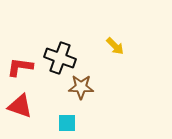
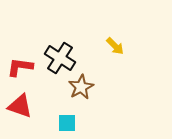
black cross: rotated 12 degrees clockwise
brown star: rotated 30 degrees counterclockwise
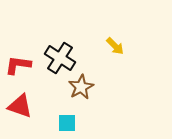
red L-shape: moved 2 px left, 2 px up
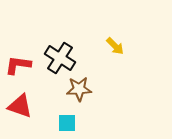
brown star: moved 2 px left, 2 px down; rotated 25 degrees clockwise
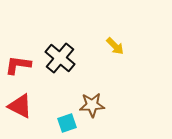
black cross: rotated 8 degrees clockwise
brown star: moved 13 px right, 16 px down
red triangle: rotated 8 degrees clockwise
cyan square: rotated 18 degrees counterclockwise
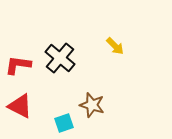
brown star: rotated 20 degrees clockwise
cyan square: moved 3 px left
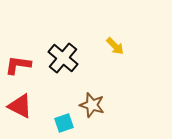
black cross: moved 3 px right
